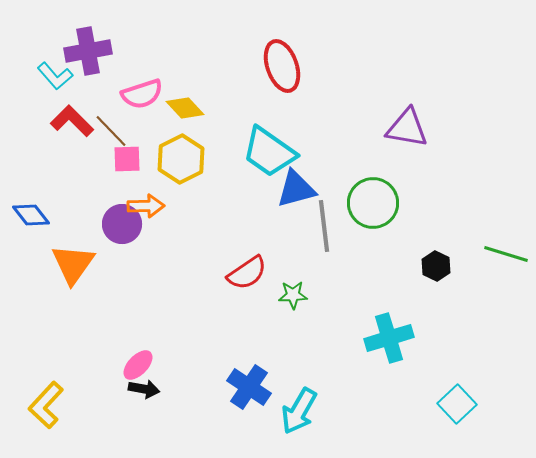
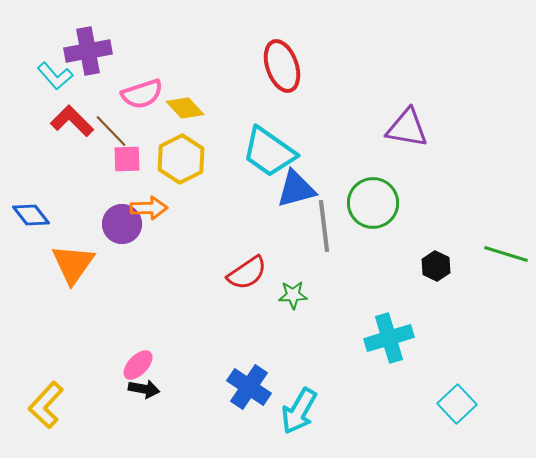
orange arrow: moved 3 px right, 2 px down
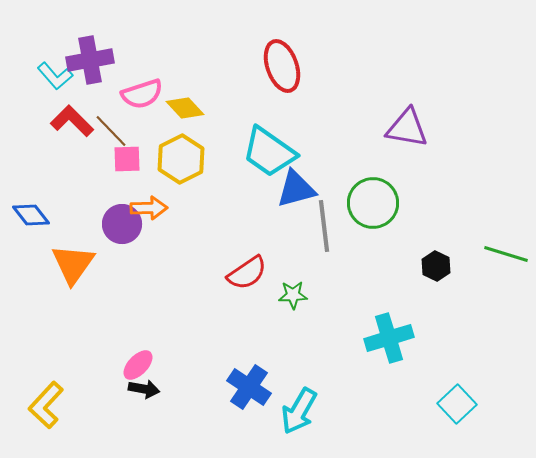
purple cross: moved 2 px right, 9 px down
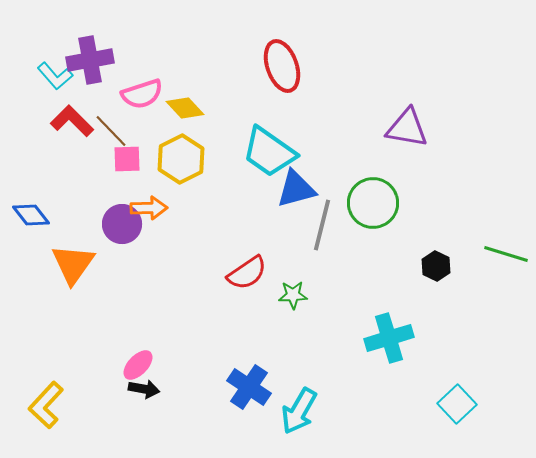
gray line: moved 2 px left, 1 px up; rotated 21 degrees clockwise
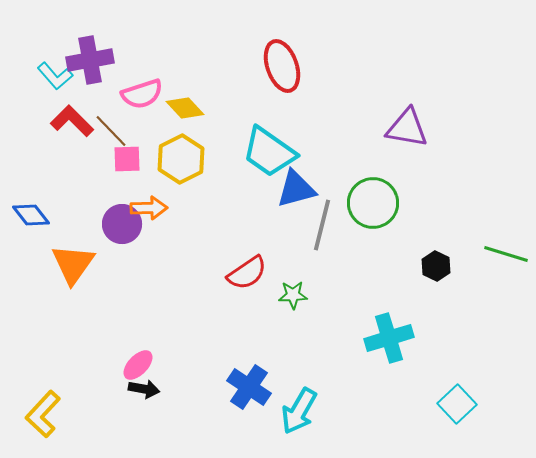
yellow L-shape: moved 3 px left, 9 px down
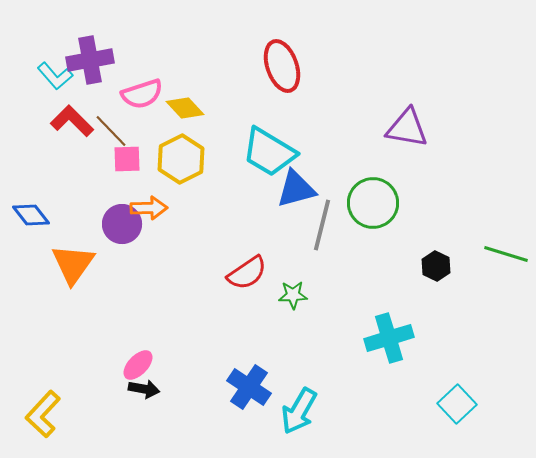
cyan trapezoid: rotated 4 degrees counterclockwise
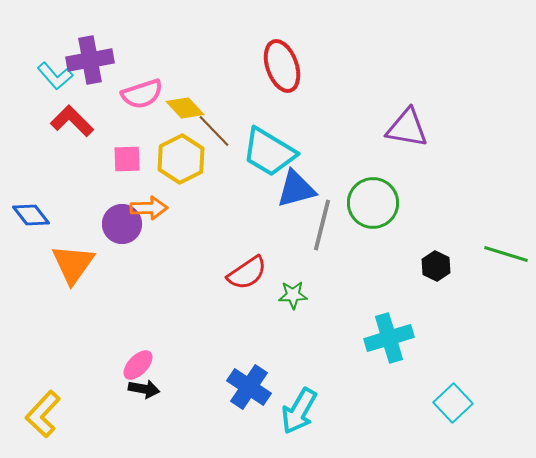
brown line: moved 103 px right
cyan square: moved 4 px left, 1 px up
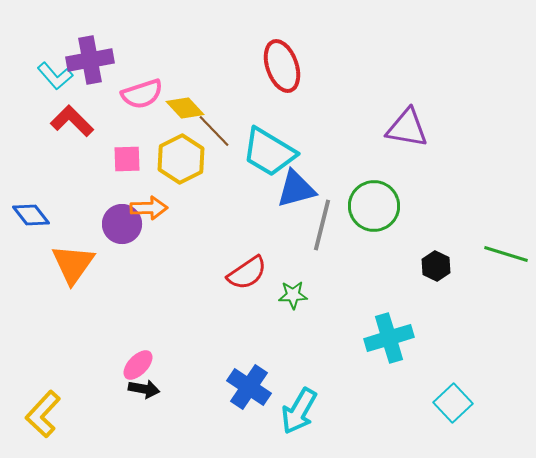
green circle: moved 1 px right, 3 px down
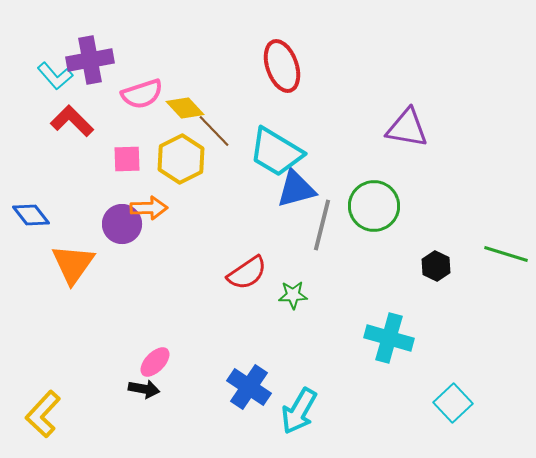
cyan trapezoid: moved 7 px right
cyan cross: rotated 33 degrees clockwise
pink ellipse: moved 17 px right, 3 px up
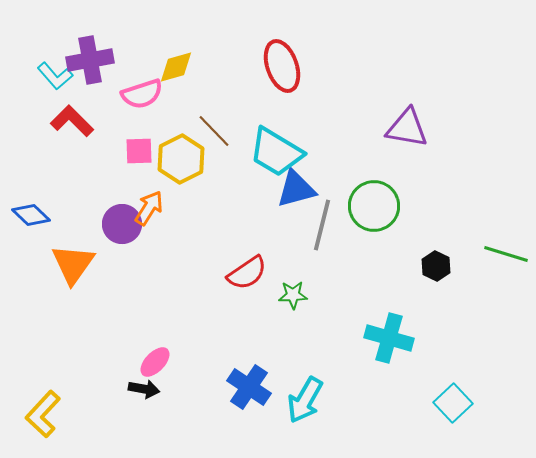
yellow diamond: moved 9 px left, 41 px up; rotated 63 degrees counterclockwise
pink square: moved 12 px right, 8 px up
orange arrow: rotated 57 degrees counterclockwise
blue diamond: rotated 9 degrees counterclockwise
cyan arrow: moved 6 px right, 11 px up
